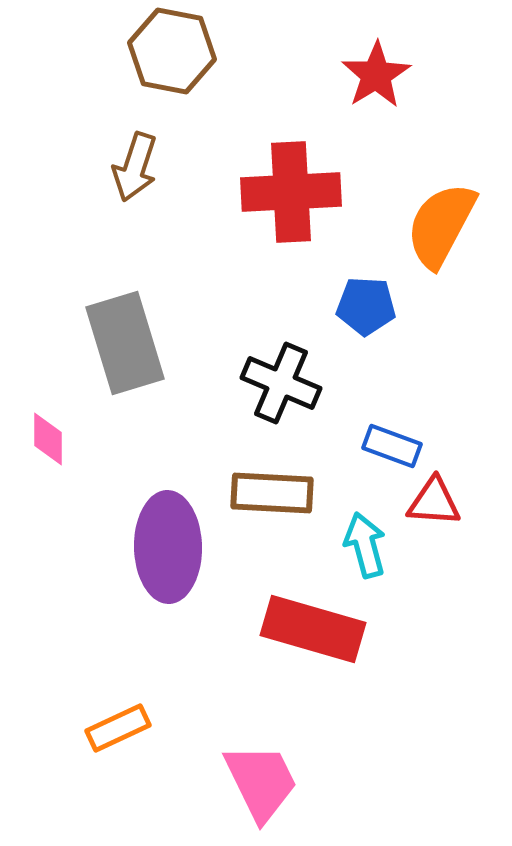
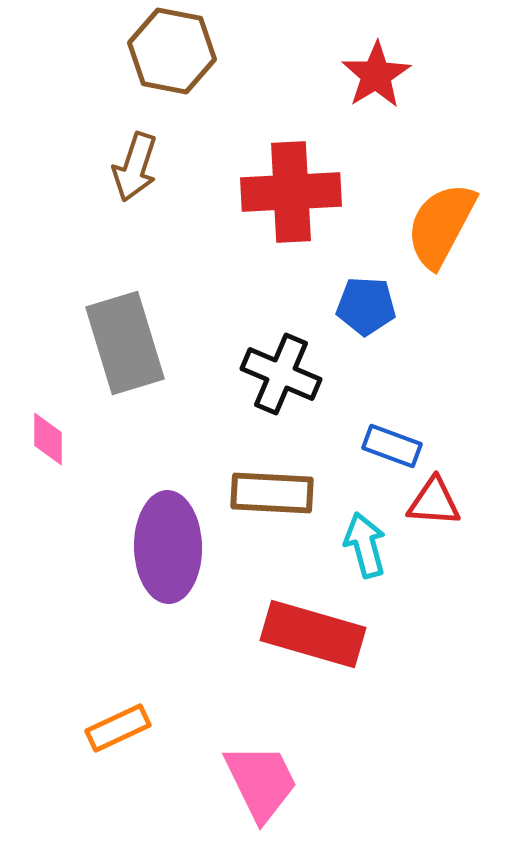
black cross: moved 9 px up
red rectangle: moved 5 px down
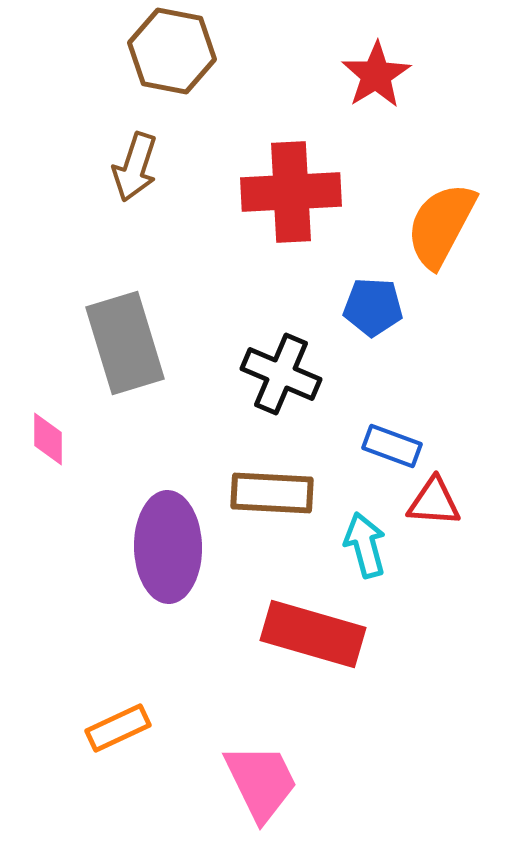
blue pentagon: moved 7 px right, 1 px down
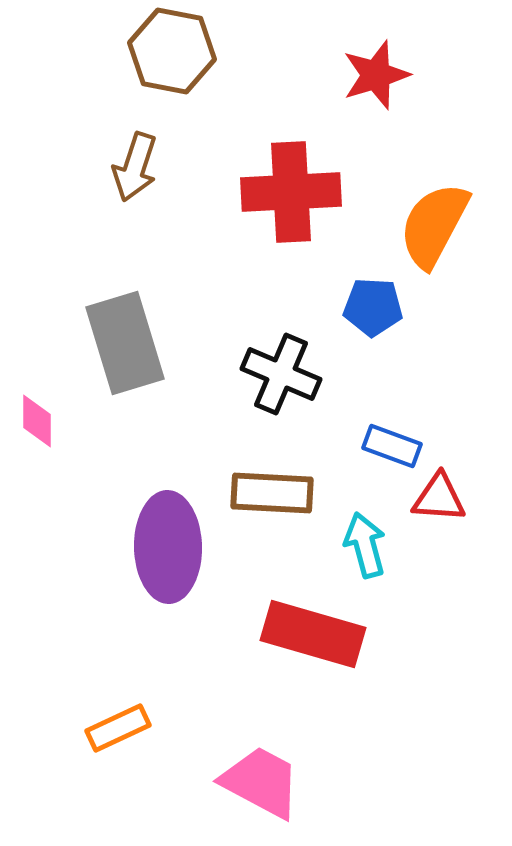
red star: rotated 14 degrees clockwise
orange semicircle: moved 7 px left
pink diamond: moved 11 px left, 18 px up
red triangle: moved 5 px right, 4 px up
pink trapezoid: rotated 36 degrees counterclockwise
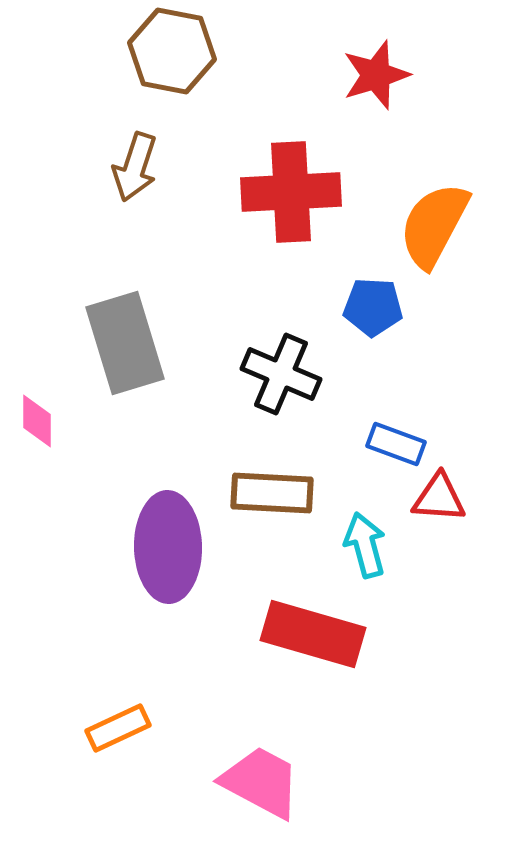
blue rectangle: moved 4 px right, 2 px up
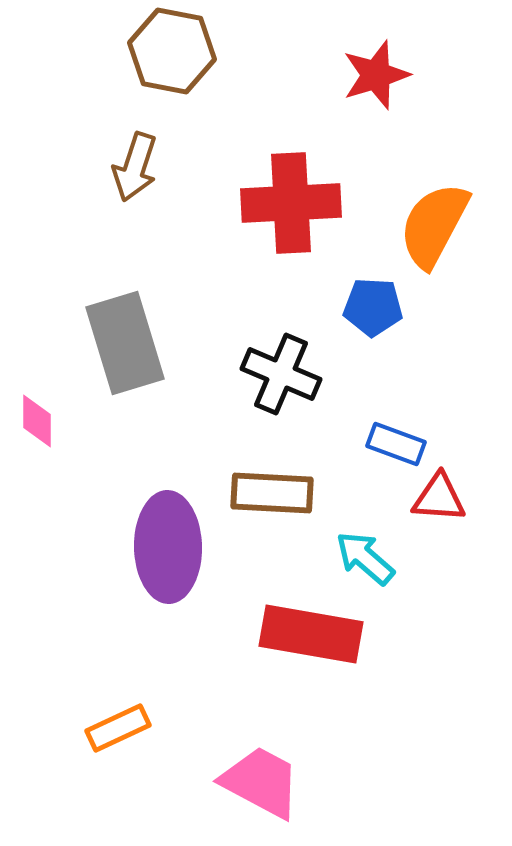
red cross: moved 11 px down
cyan arrow: moved 13 px down; rotated 34 degrees counterclockwise
red rectangle: moved 2 px left; rotated 6 degrees counterclockwise
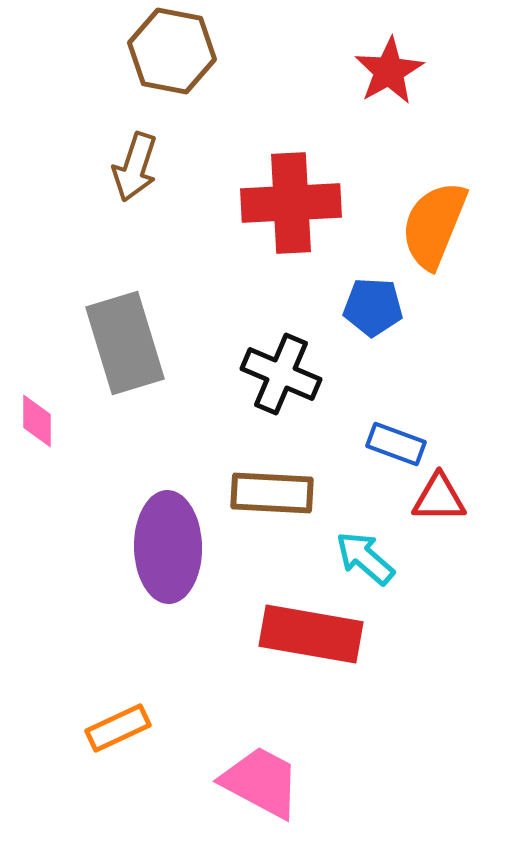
red star: moved 13 px right, 4 px up; rotated 12 degrees counterclockwise
orange semicircle: rotated 6 degrees counterclockwise
red triangle: rotated 4 degrees counterclockwise
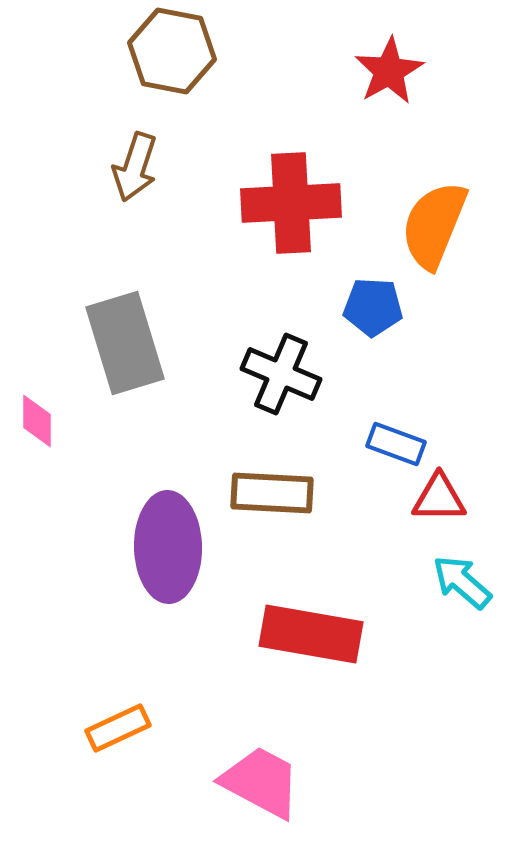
cyan arrow: moved 97 px right, 24 px down
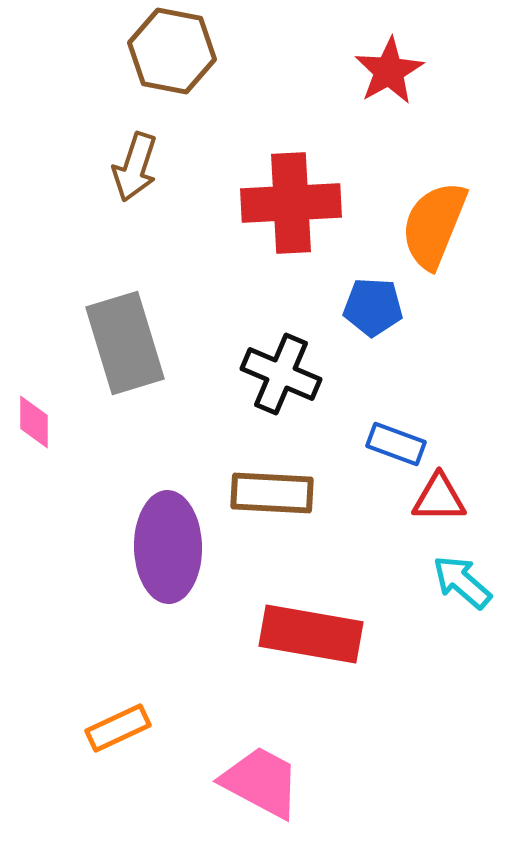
pink diamond: moved 3 px left, 1 px down
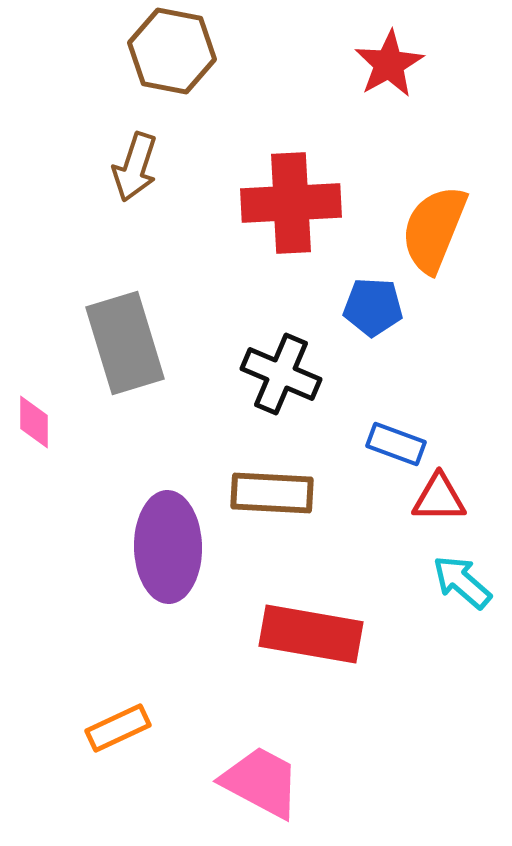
red star: moved 7 px up
orange semicircle: moved 4 px down
